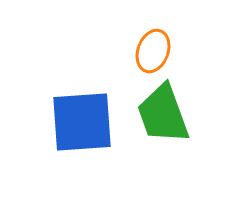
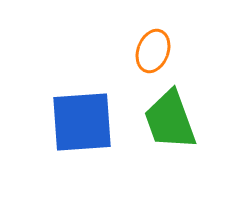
green trapezoid: moved 7 px right, 6 px down
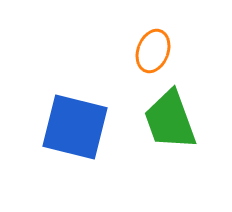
blue square: moved 7 px left, 5 px down; rotated 18 degrees clockwise
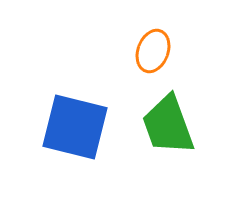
green trapezoid: moved 2 px left, 5 px down
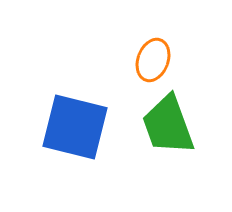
orange ellipse: moved 9 px down
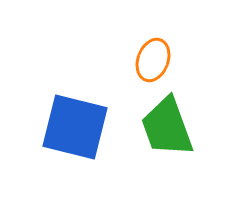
green trapezoid: moved 1 px left, 2 px down
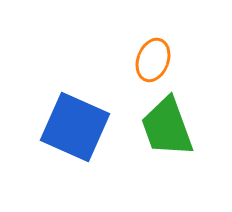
blue square: rotated 10 degrees clockwise
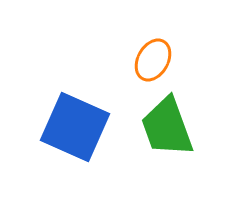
orange ellipse: rotated 9 degrees clockwise
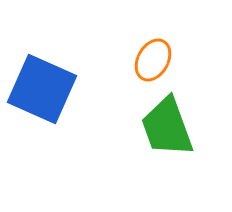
blue square: moved 33 px left, 38 px up
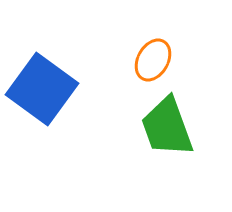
blue square: rotated 12 degrees clockwise
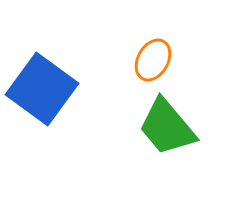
green trapezoid: rotated 20 degrees counterclockwise
